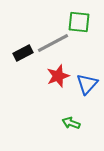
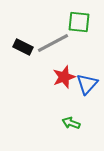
black rectangle: moved 6 px up; rotated 54 degrees clockwise
red star: moved 6 px right, 1 px down
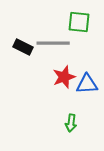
gray line: rotated 28 degrees clockwise
blue triangle: rotated 45 degrees clockwise
green arrow: rotated 102 degrees counterclockwise
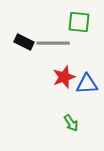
black rectangle: moved 1 px right, 5 px up
green arrow: rotated 42 degrees counterclockwise
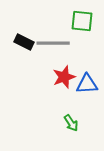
green square: moved 3 px right, 1 px up
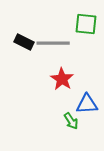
green square: moved 4 px right, 3 px down
red star: moved 2 px left, 2 px down; rotated 20 degrees counterclockwise
blue triangle: moved 20 px down
green arrow: moved 2 px up
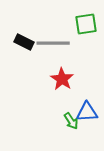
green square: rotated 15 degrees counterclockwise
blue triangle: moved 8 px down
